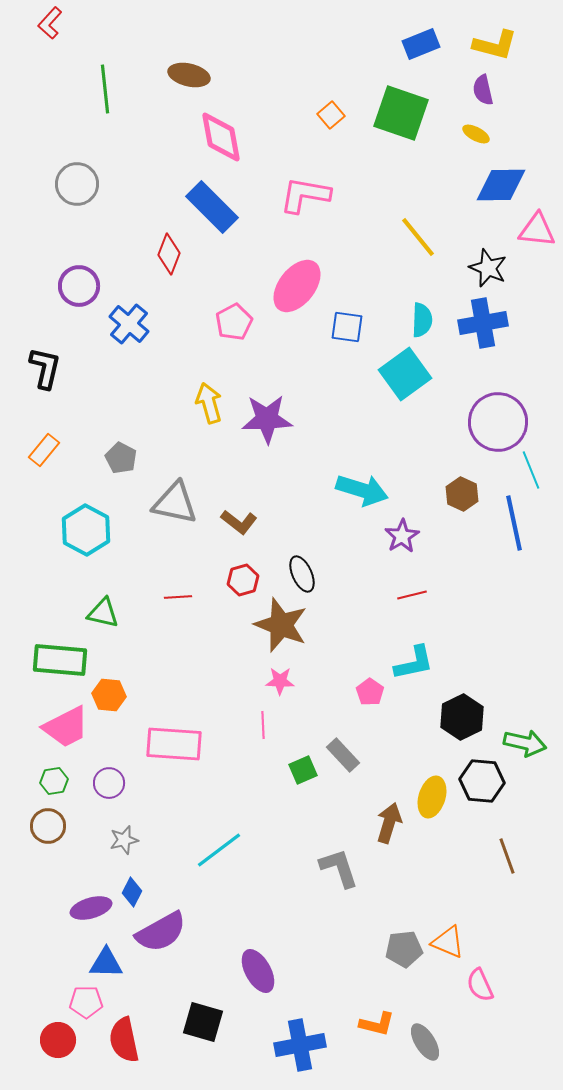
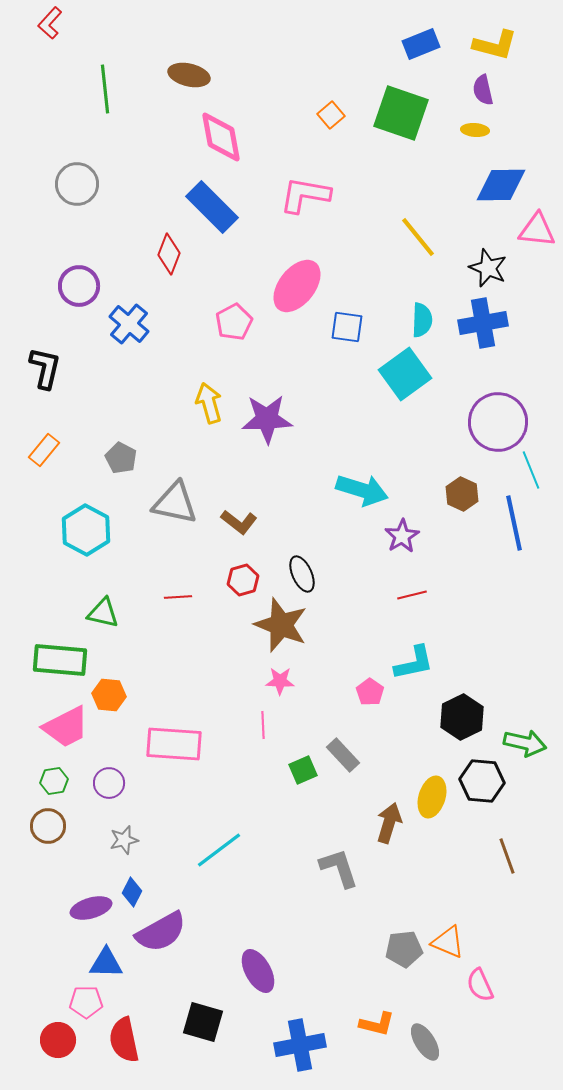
yellow ellipse at (476, 134): moved 1 px left, 4 px up; rotated 24 degrees counterclockwise
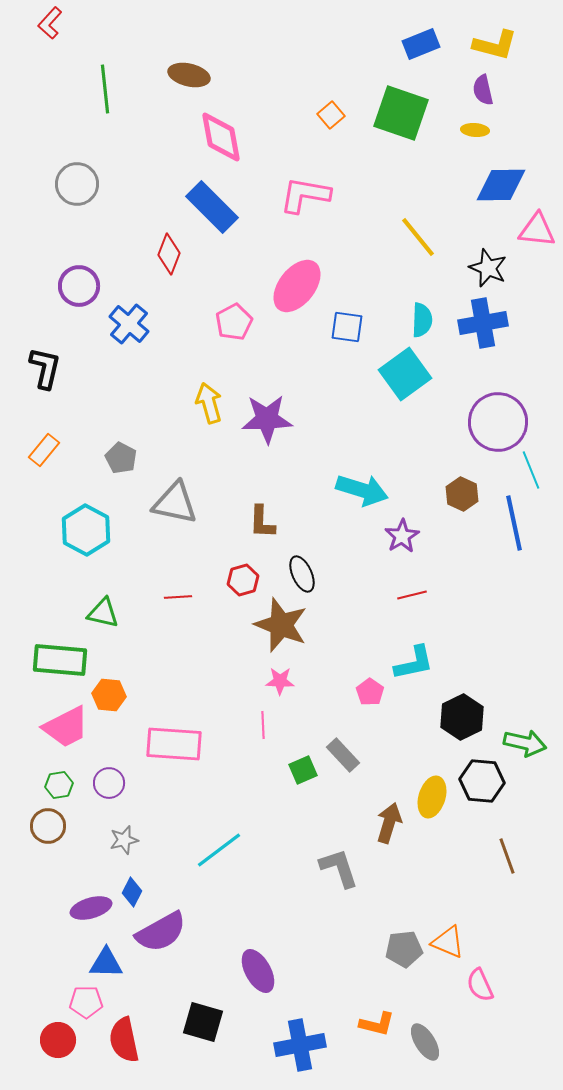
brown L-shape at (239, 522): moved 23 px right; rotated 54 degrees clockwise
green hexagon at (54, 781): moved 5 px right, 4 px down
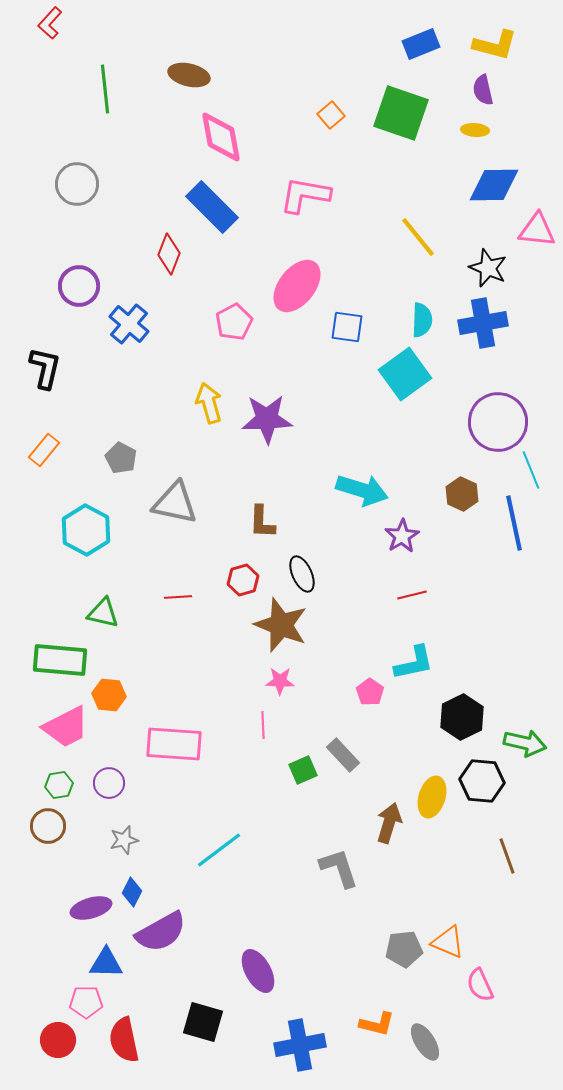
blue diamond at (501, 185): moved 7 px left
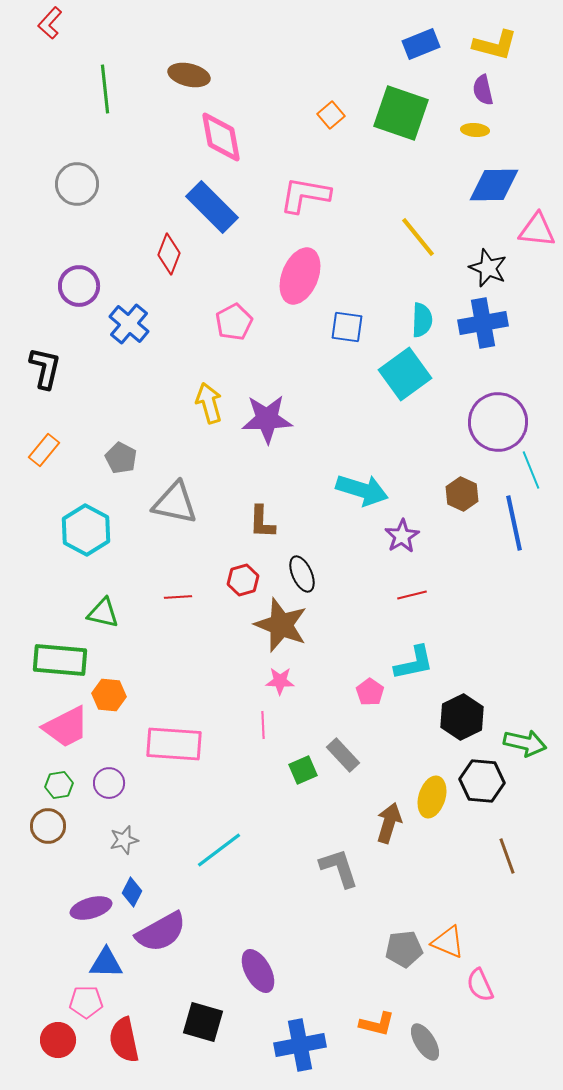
pink ellipse at (297, 286): moved 3 px right, 10 px up; rotated 16 degrees counterclockwise
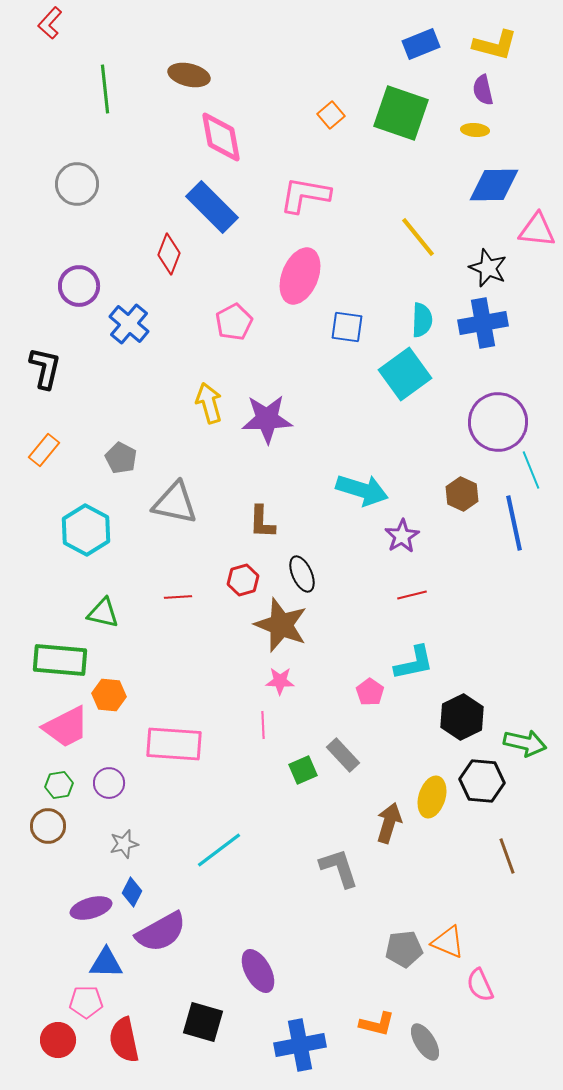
gray star at (124, 840): moved 4 px down
